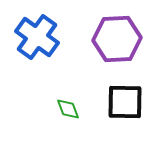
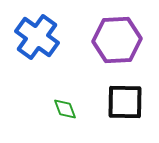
purple hexagon: moved 1 px down
green diamond: moved 3 px left
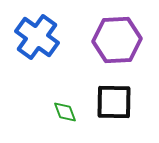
black square: moved 11 px left
green diamond: moved 3 px down
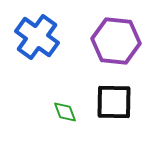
purple hexagon: moved 1 px left, 1 px down; rotated 9 degrees clockwise
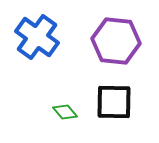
green diamond: rotated 20 degrees counterclockwise
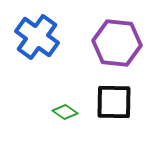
purple hexagon: moved 1 px right, 2 px down
green diamond: rotated 15 degrees counterclockwise
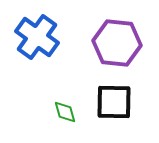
green diamond: rotated 40 degrees clockwise
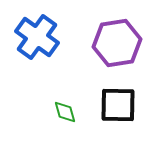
purple hexagon: rotated 15 degrees counterclockwise
black square: moved 4 px right, 3 px down
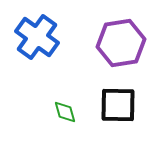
purple hexagon: moved 4 px right
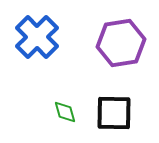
blue cross: rotated 9 degrees clockwise
black square: moved 4 px left, 8 px down
